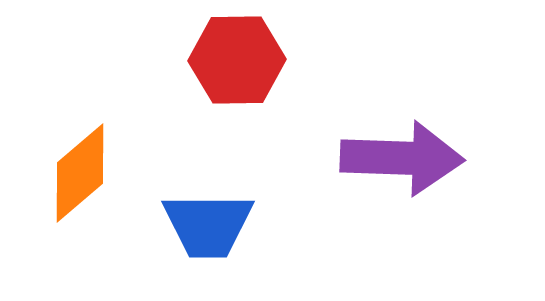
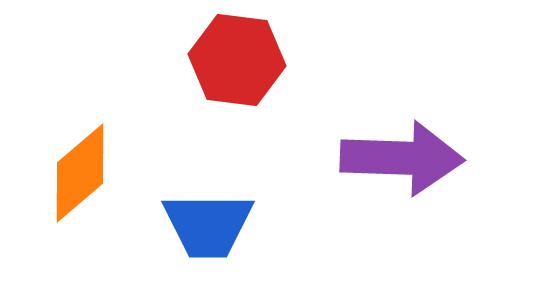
red hexagon: rotated 8 degrees clockwise
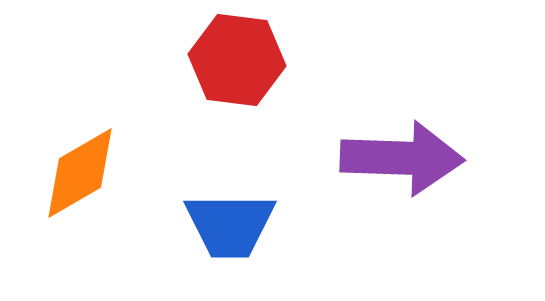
orange diamond: rotated 10 degrees clockwise
blue trapezoid: moved 22 px right
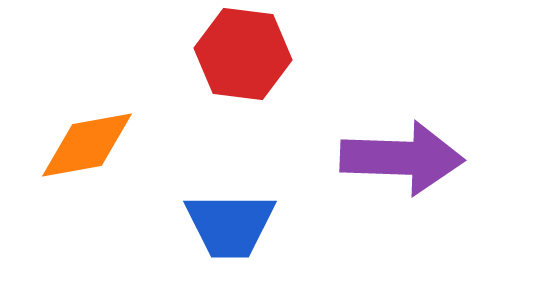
red hexagon: moved 6 px right, 6 px up
orange diamond: moved 7 px right, 28 px up; rotated 20 degrees clockwise
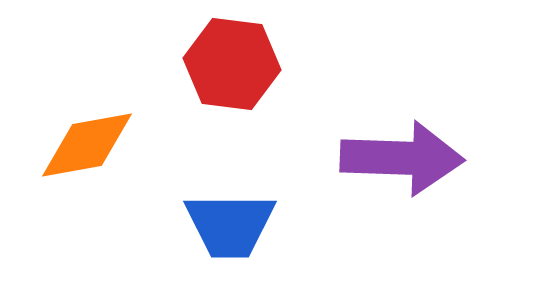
red hexagon: moved 11 px left, 10 px down
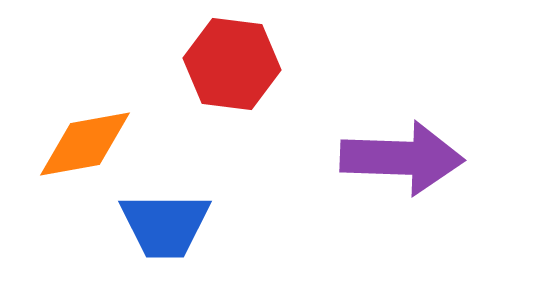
orange diamond: moved 2 px left, 1 px up
blue trapezoid: moved 65 px left
